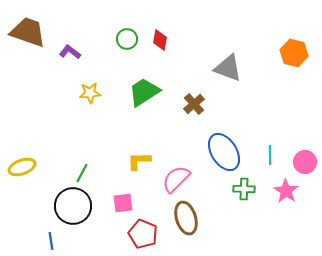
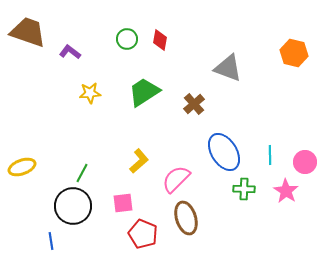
yellow L-shape: rotated 140 degrees clockwise
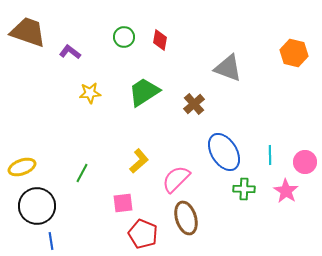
green circle: moved 3 px left, 2 px up
black circle: moved 36 px left
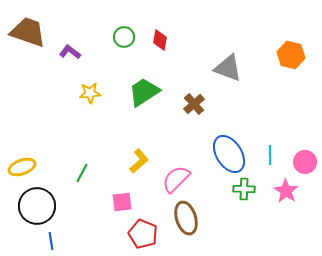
orange hexagon: moved 3 px left, 2 px down
blue ellipse: moved 5 px right, 2 px down
pink square: moved 1 px left, 1 px up
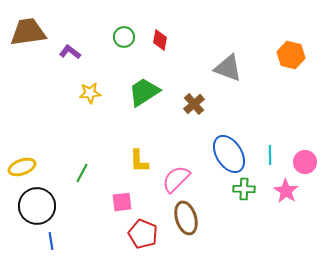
brown trapezoid: rotated 27 degrees counterclockwise
yellow L-shape: rotated 130 degrees clockwise
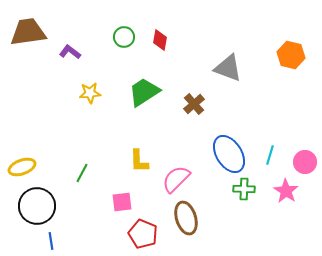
cyan line: rotated 18 degrees clockwise
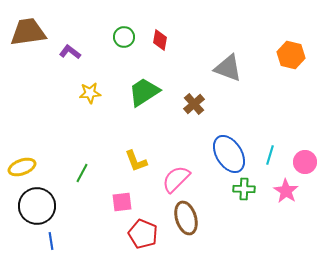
yellow L-shape: moved 3 px left; rotated 20 degrees counterclockwise
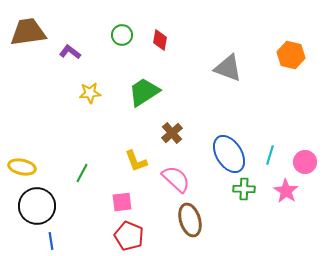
green circle: moved 2 px left, 2 px up
brown cross: moved 22 px left, 29 px down
yellow ellipse: rotated 32 degrees clockwise
pink semicircle: rotated 88 degrees clockwise
brown ellipse: moved 4 px right, 2 px down
red pentagon: moved 14 px left, 2 px down
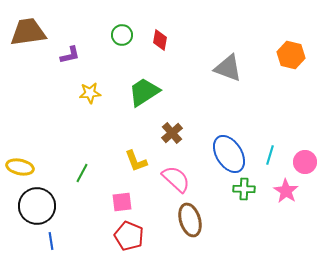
purple L-shape: moved 3 px down; rotated 130 degrees clockwise
yellow ellipse: moved 2 px left
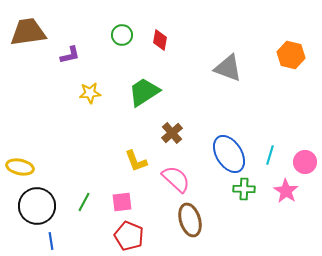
green line: moved 2 px right, 29 px down
